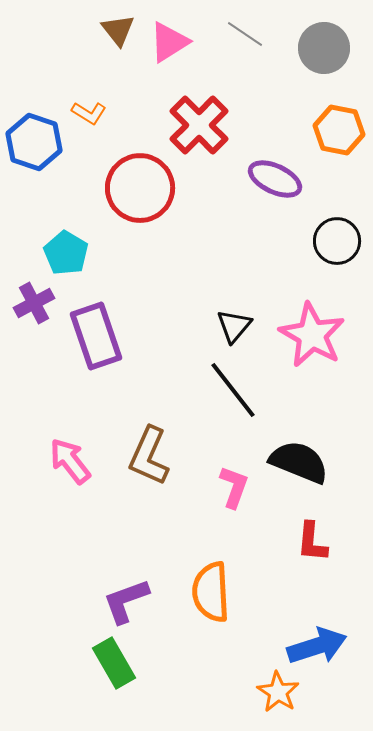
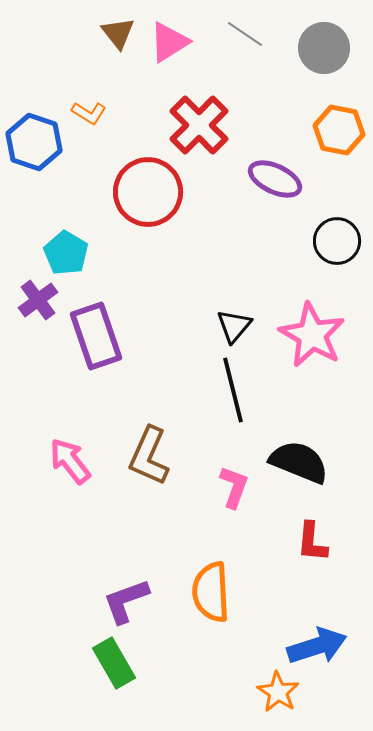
brown triangle: moved 3 px down
red circle: moved 8 px right, 4 px down
purple cross: moved 4 px right, 3 px up; rotated 9 degrees counterclockwise
black line: rotated 24 degrees clockwise
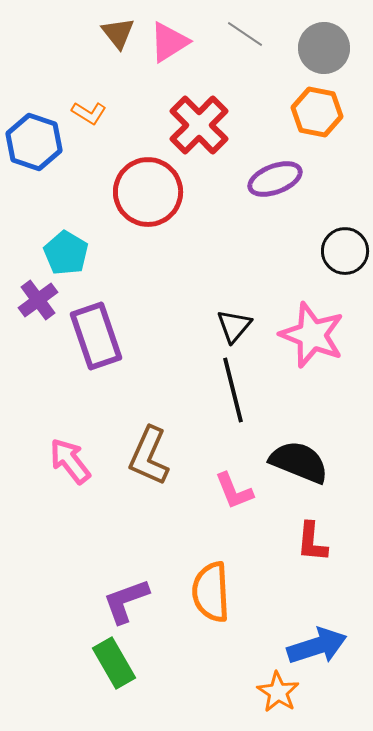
orange hexagon: moved 22 px left, 18 px up
purple ellipse: rotated 46 degrees counterclockwise
black circle: moved 8 px right, 10 px down
pink star: rotated 8 degrees counterclockwise
pink L-shape: moved 4 px down; rotated 138 degrees clockwise
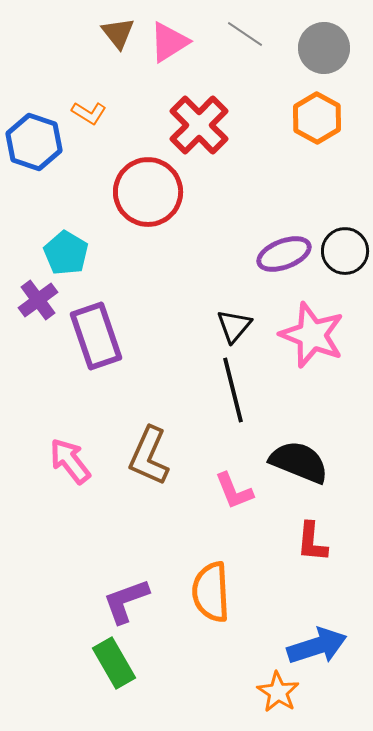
orange hexagon: moved 6 px down; rotated 18 degrees clockwise
purple ellipse: moved 9 px right, 75 px down
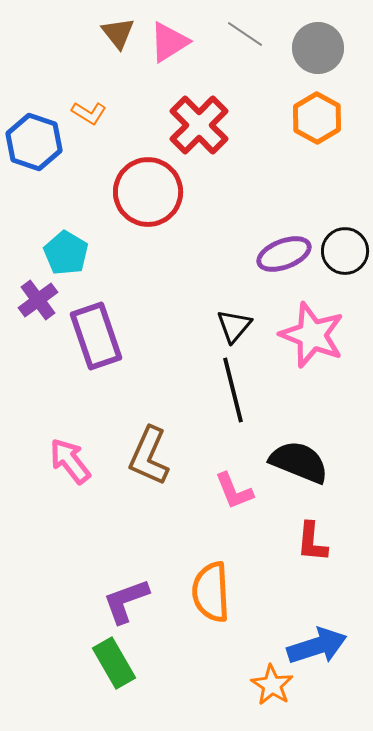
gray circle: moved 6 px left
orange star: moved 6 px left, 7 px up
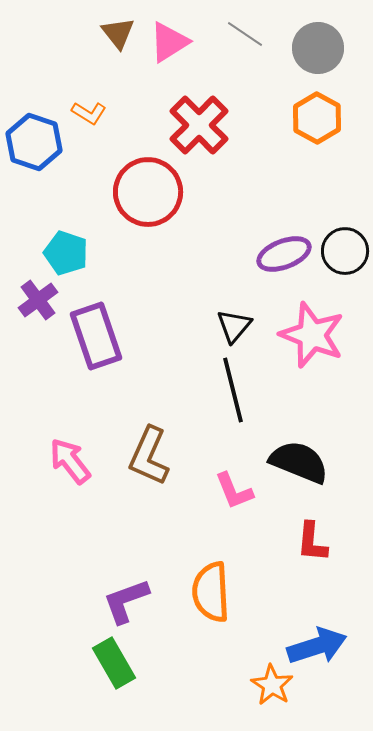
cyan pentagon: rotated 12 degrees counterclockwise
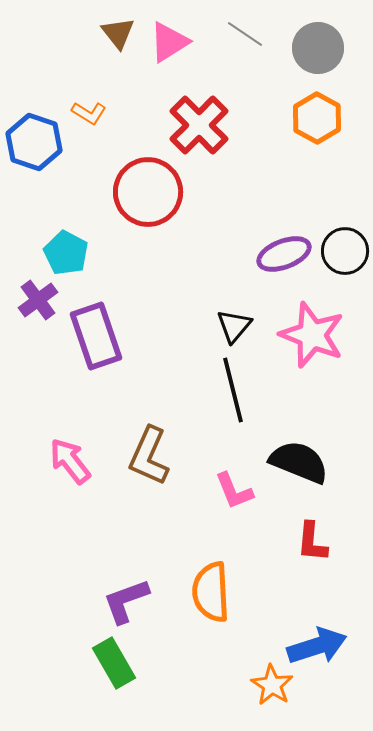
cyan pentagon: rotated 9 degrees clockwise
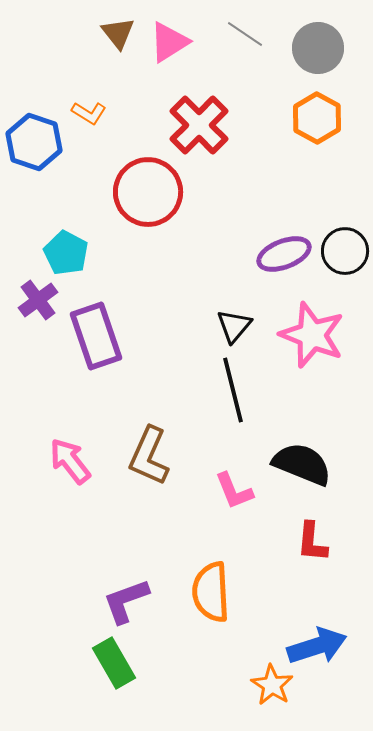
black semicircle: moved 3 px right, 2 px down
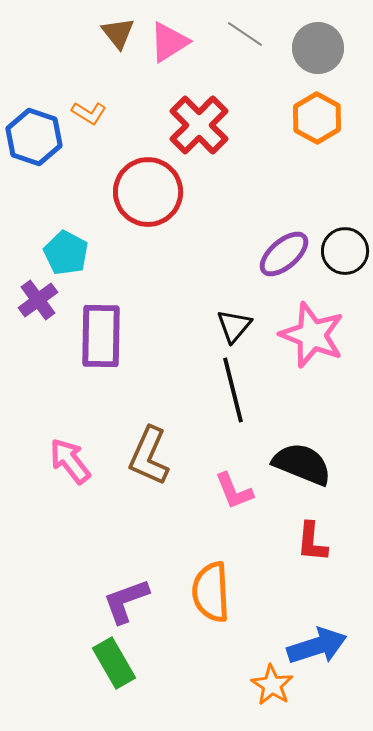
blue hexagon: moved 5 px up
purple ellipse: rotated 20 degrees counterclockwise
purple rectangle: moved 5 px right; rotated 20 degrees clockwise
